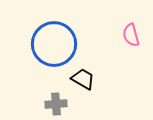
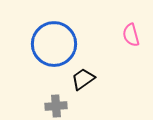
black trapezoid: rotated 65 degrees counterclockwise
gray cross: moved 2 px down
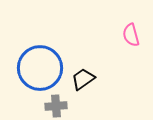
blue circle: moved 14 px left, 24 px down
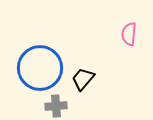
pink semicircle: moved 2 px left, 1 px up; rotated 20 degrees clockwise
black trapezoid: rotated 15 degrees counterclockwise
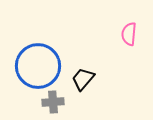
blue circle: moved 2 px left, 2 px up
gray cross: moved 3 px left, 4 px up
